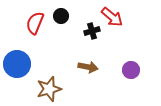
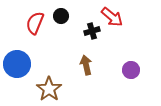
brown arrow: moved 2 px left, 2 px up; rotated 114 degrees counterclockwise
brown star: rotated 20 degrees counterclockwise
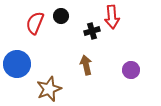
red arrow: rotated 45 degrees clockwise
brown star: rotated 15 degrees clockwise
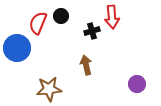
red semicircle: moved 3 px right
blue circle: moved 16 px up
purple circle: moved 6 px right, 14 px down
brown star: rotated 15 degrees clockwise
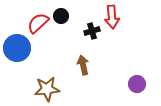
red semicircle: rotated 25 degrees clockwise
brown arrow: moved 3 px left
brown star: moved 2 px left
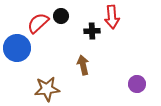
black cross: rotated 14 degrees clockwise
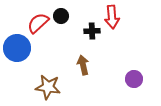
purple circle: moved 3 px left, 5 px up
brown star: moved 1 px right, 2 px up; rotated 15 degrees clockwise
